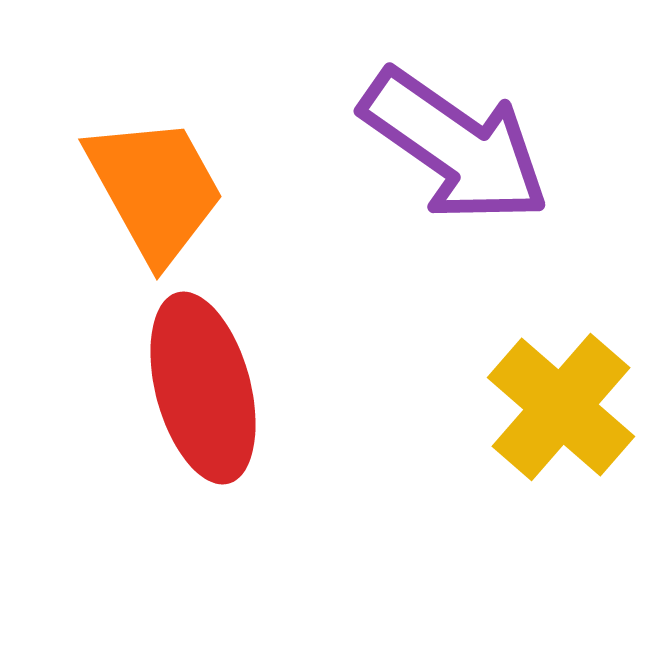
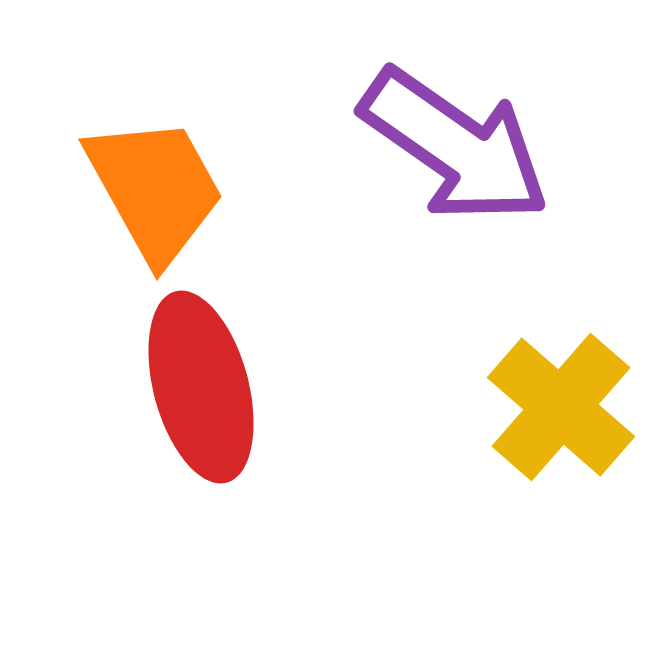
red ellipse: moved 2 px left, 1 px up
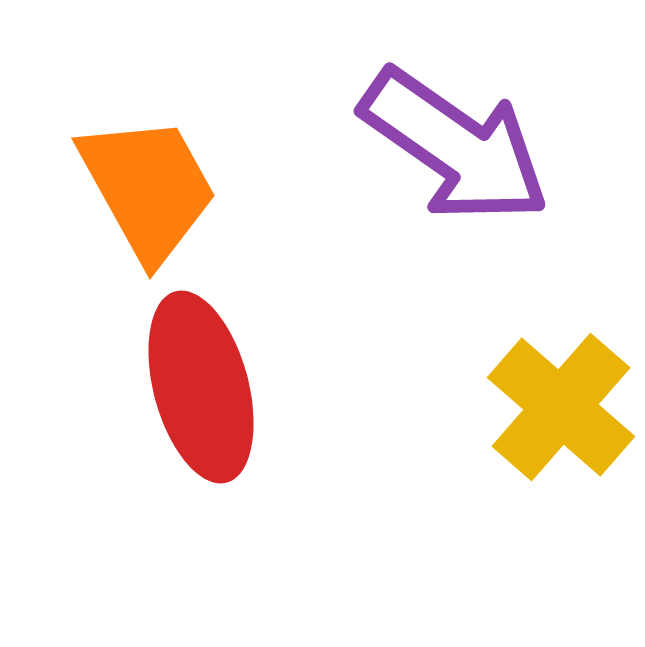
orange trapezoid: moved 7 px left, 1 px up
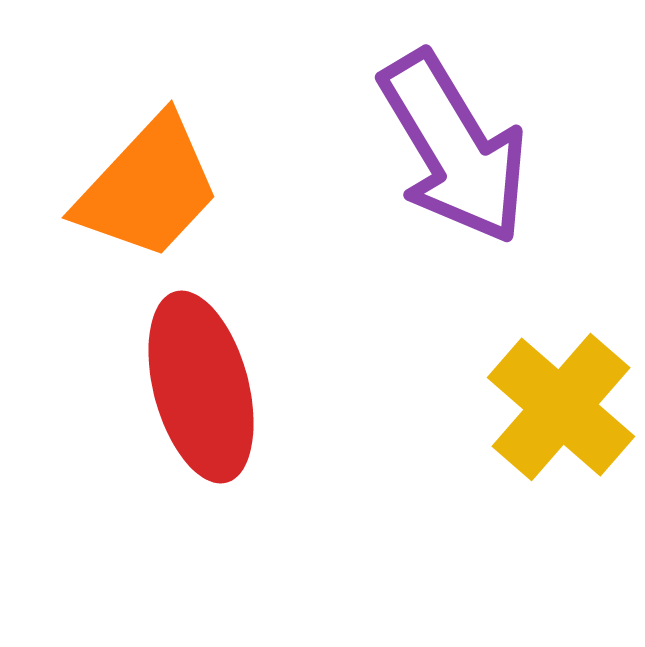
purple arrow: moved 1 px left, 2 px down; rotated 24 degrees clockwise
orange trapezoid: rotated 72 degrees clockwise
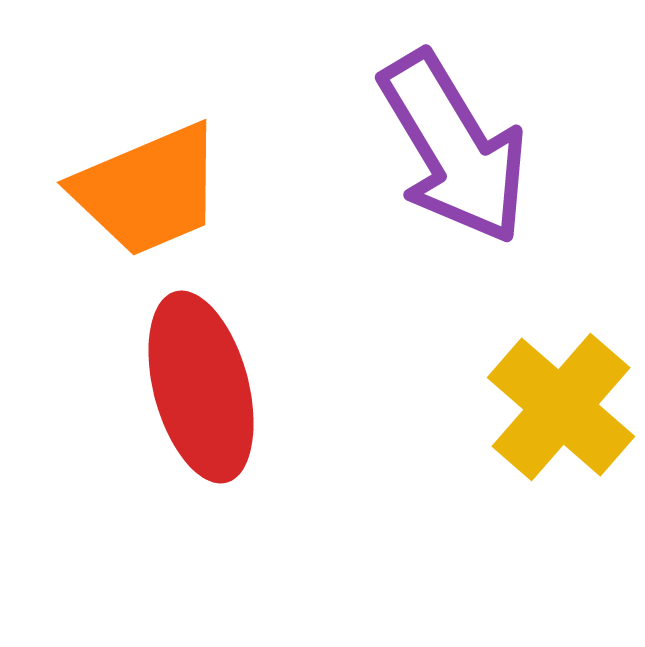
orange trapezoid: moved 2 px down; rotated 24 degrees clockwise
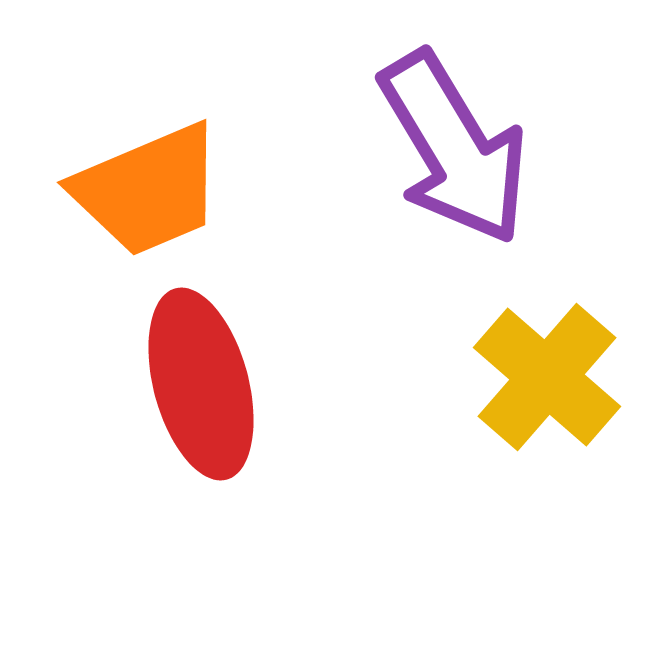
red ellipse: moved 3 px up
yellow cross: moved 14 px left, 30 px up
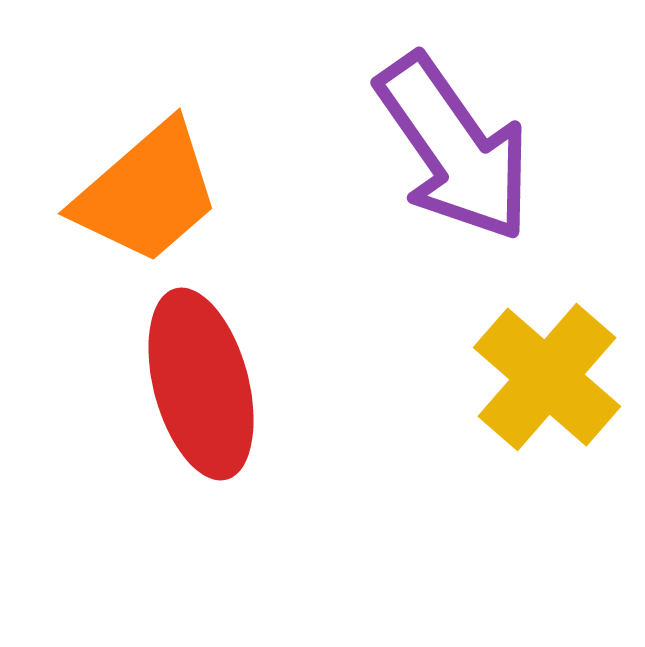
purple arrow: rotated 4 degrees counterclockwise
orange trapezoid: moved 1 px left, 3 px down; rotated 18 degrees counterclockwise
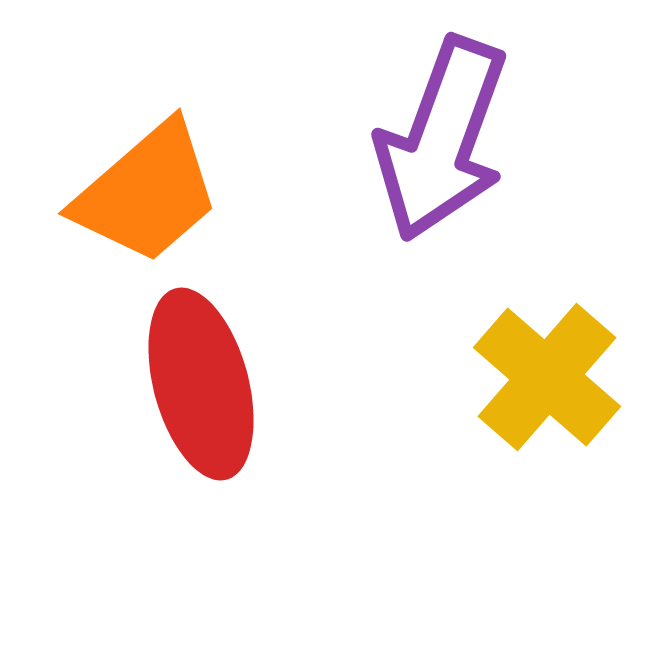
purple arrow: moved 12 px left, 9 px up; rotated 55 degrees clockwise
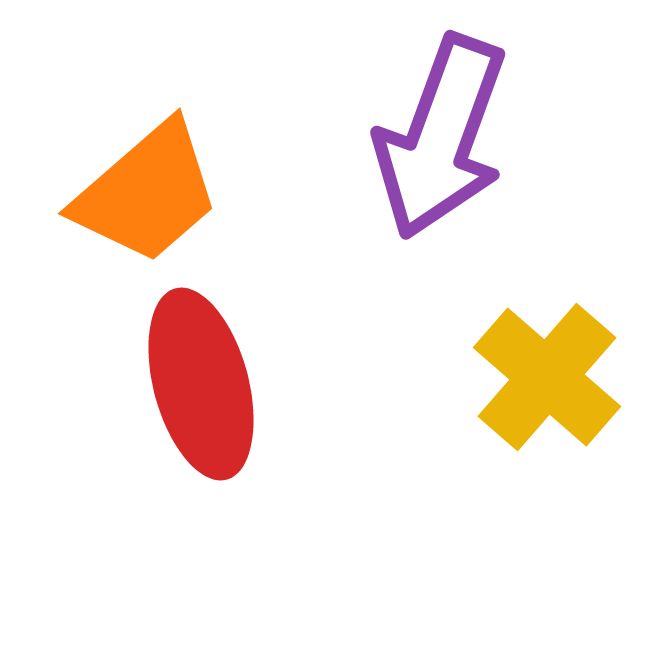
purple arrow: moved 1 px left, 2 px up
